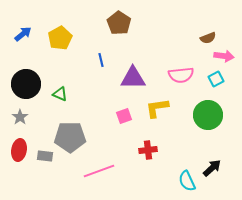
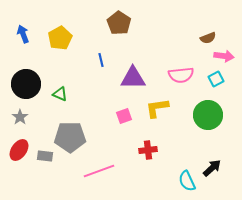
blue arrow: rotated 72 degrees counterclockwise
red ellipse: rotated 25 degrees clockwise
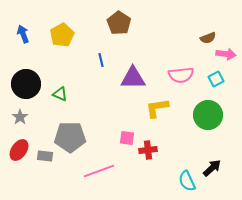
yellow pentagon: moved 2 px right, 3 px up
pink arrow: moved 2 px right, 2 px up
pink square: moved 3 px right, 22 px down; rotated 28 degrees clockwise
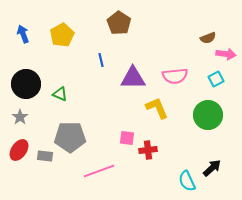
pink semicircle: moved 6 px left, 1 px down
yellow L-shape: rotated 75 degrees clockwise
